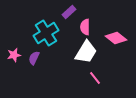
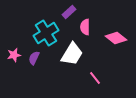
white trapezoid: moved 14 px left, 2 px down
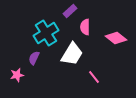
purple rectangle: moved 1 px right, 1 px up
pink star: moved 3 px right, 20 px down
pink line: moved 1 px left, 1 px up
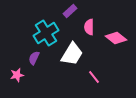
pink semicircle: moved 4 px right
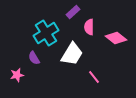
purple rectangle: moved 3 px right, 1 px down
purple semicircle: rotated 56 degrees counterclockwise
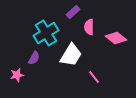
white trapezoid: moved 1 px left, 1 px down
purple semicircle: rotated 120 degrees counterclockwise
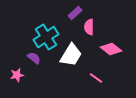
purple rectangle: moved 2 px right, 1 px down
cyan cross: moved 4 px down
pink diamond: moved 5 px left, 11 px down
purple semicircle: rotated 80 degrees counterclockwise
pink line: moved 2 px right, 1 px down; rotated 16 degrees counterclockwise
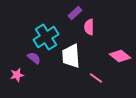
pink diamond: moved 9 px right, 7 px down
white trapezoid: moved 1 px down; rotated 145 degrees clockwise
